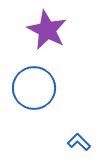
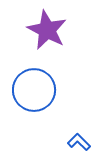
blue circle: moved 2 px down
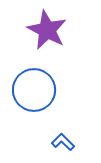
blue L-shape: moved 16 px left
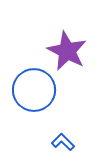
purple star: moved 20 px right, 21 px down
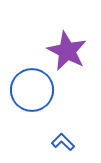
blue circle: moved 2 px left
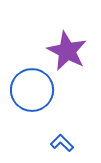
blue L-shape: moved 1 px left, 1 px down
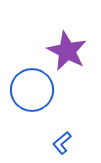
blue L-shape: rotated 85 degrees counterclockwise
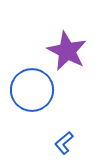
blue L-shape: moved 2 px right
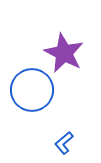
purple star: moved 3 px left, 2 px down
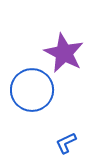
blue L-shape: moved 2 px right; rotated 15 degrees clockwise
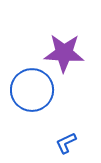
purple star: rotated 24 degrees counterclockwise
